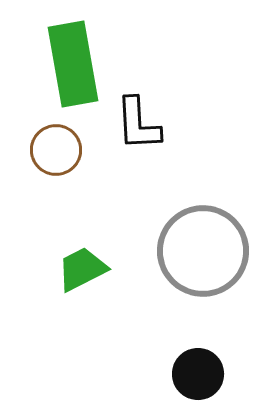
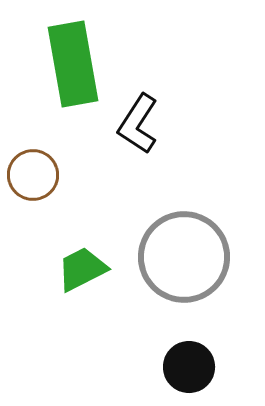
black L-shape: rotated 36 degrees clockwise
brown circle: moved 23 px left, 25 px down
gray circle: moved 19 px left, 6 px down
black circle: moved 9 px left, 7 px up
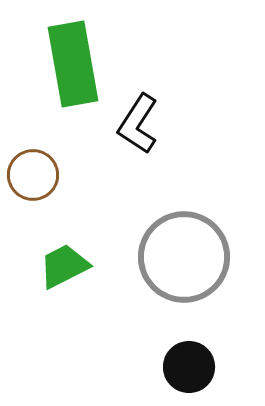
green trapezoid: moved 18 px left, 3 px up
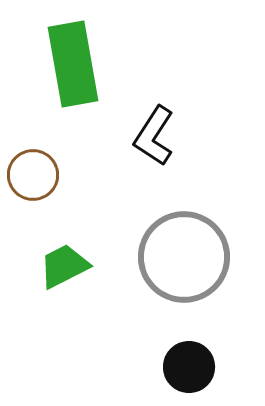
black L-shape: moved 16 px right, 12 px down
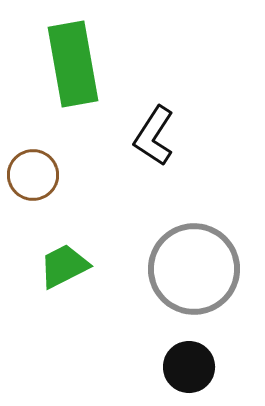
gray circle: moved 10 px right, 12 px down
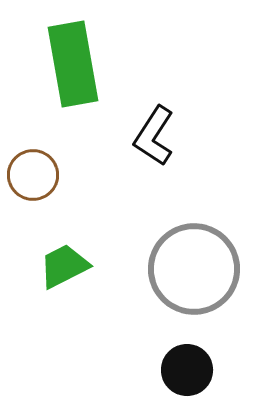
black circle: moved 2 px left, 3 px down
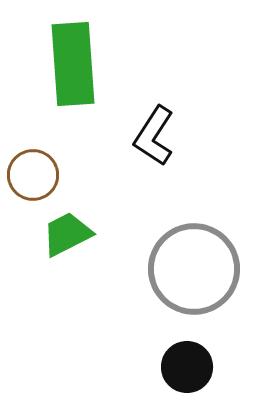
green rectangle: rotated 6 degrees clockwise
green trapezoid: moved 3 px right, 32 px up
black circle: moved 3 px up
